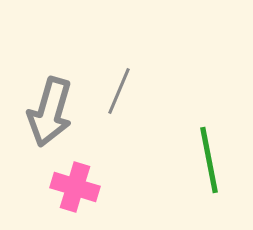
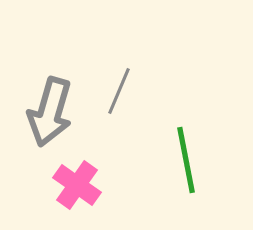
green line: moved 23 px left
pink cross: moved 2 px right, 2 px up; rotated 18 degrees clockwise
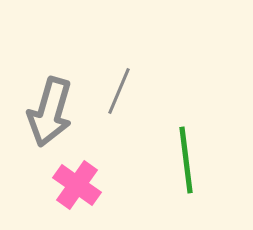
green line: rotated 4 degrees clockwise
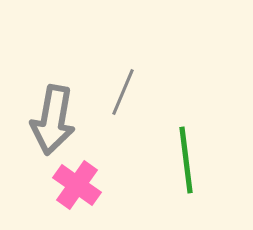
gray line: moved 4 px right, 1 px down
gray arrow: moved 3 px right, 8 px down; rotated 6 degrees counterclockwise
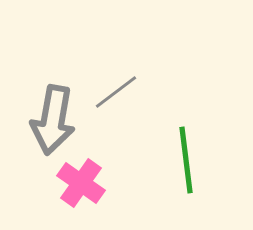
gray line: moved 7 px left; rotated 30 degrees clockwise
pink cross: moved 4 px right, 2 px up
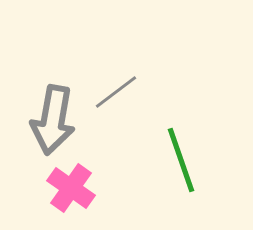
green line: moved 5 px left; rotated 12 degrees counterclockwise
pink cross: moved 10 px left, 5 px down
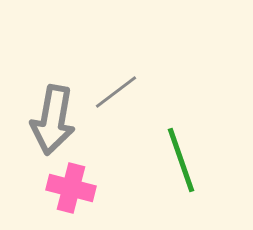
pink cross: rotated 21 degrees counterclockwise
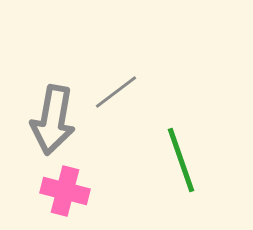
pink cross: moved 6 px left, 3 px down
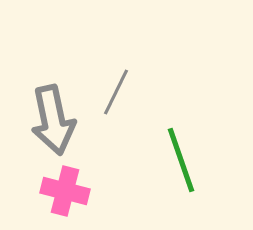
gray line: rotated 27 degrees counterclockwise
gray arrow: rotated 22 degrees counterclockwise
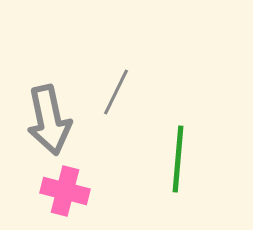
gray arrow: moved 4 px left
green line: moved 3 px left, 1 px up; rotated 24 degrees clockwise
